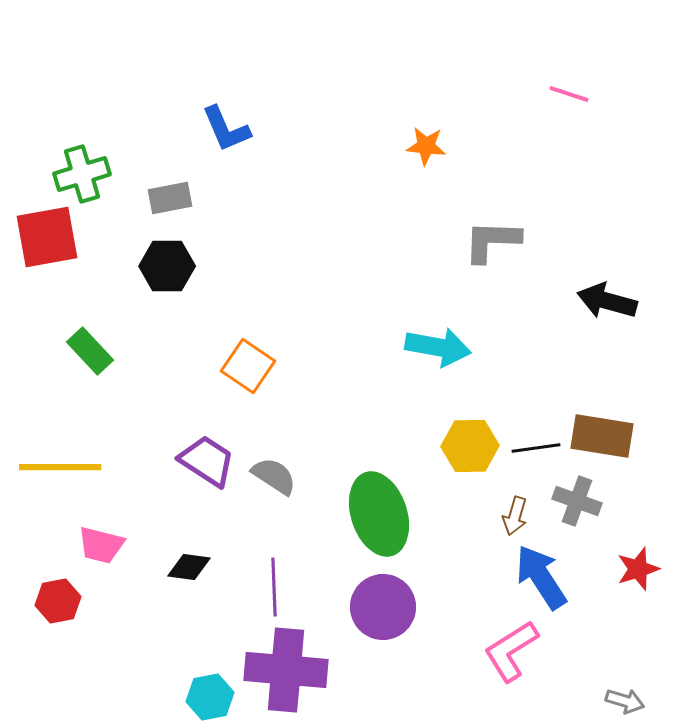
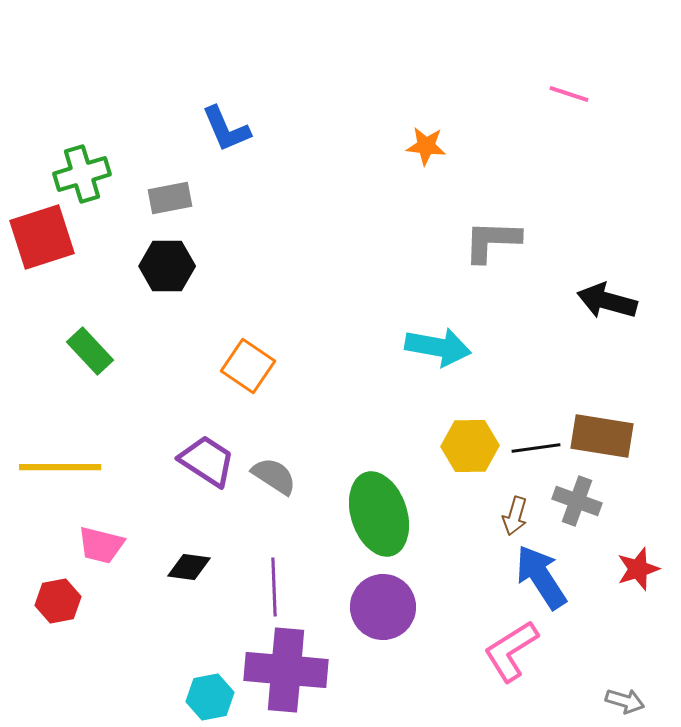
red square: moved 5 px left; rotated 8 degrees counterclockwise
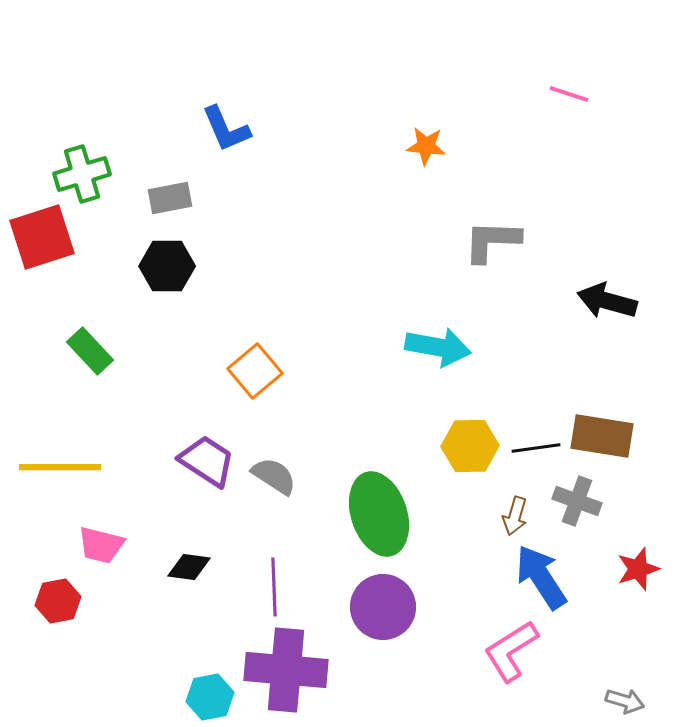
orange square: moved 7 px right, 5 px down; rotated 16 degrees clockwise
